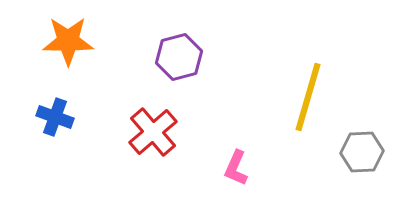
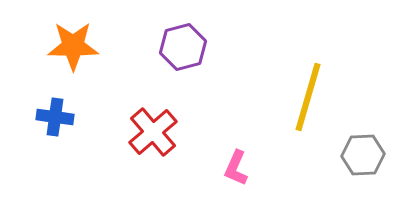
orange star: moved 5 px right, 5 px down
purple hexagon: moved 4 px right, 10 px up
blue cross: rotated 12 degrees counterclockwise
gray hexagon: moved 1 px right, 3 px down
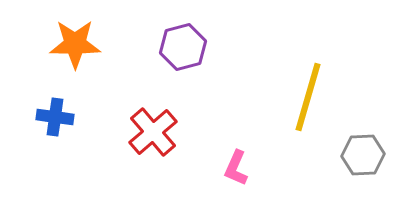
orange star: moved 2 px right, 2 px up
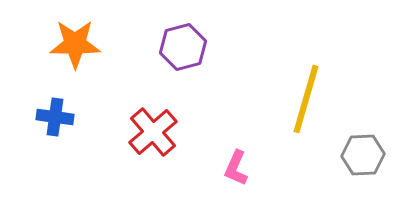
yellow line: moved 2 px left, 2 px down
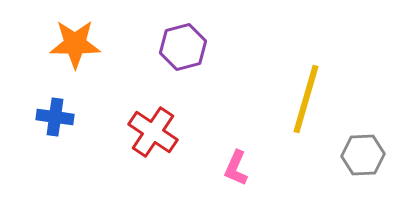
red cross: rotated 15 degrees counterclockwise
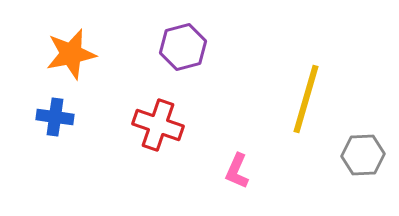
orange star: moved 4 px left, 10 px down; rotated 12 degrees counterclockwise
red cross: moved 5 px right, 7 px up; rotated 15 degrees counterclockwise
pink L-shape: moved 1 px right, 3 px down
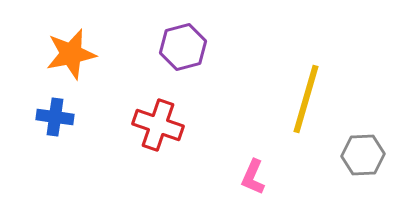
pink L-shape: moved 16 px right, 6 px down
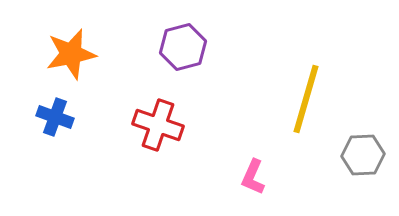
blue cross: rotated 12 degrees clockwise
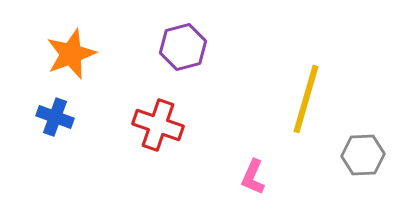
orange star: rotated 9 degrees counterclockwise
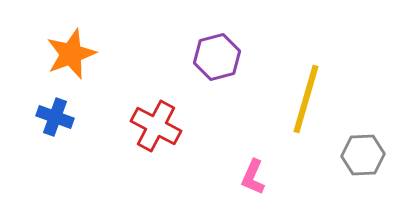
purple hexagon: moved 34 px right, 10 px down
red cross: moved 2 px left, 1 px down; rotated 9 degrees clockwise
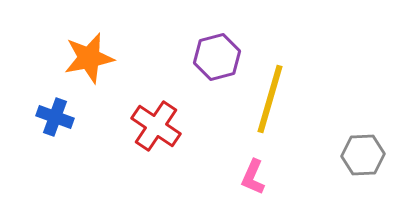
orange star: moved 18 px right, 4 px down; rotated 9 degrees clockwise
yellow line: moved 36 px left
red cross: rotated 6 degrees clockwise
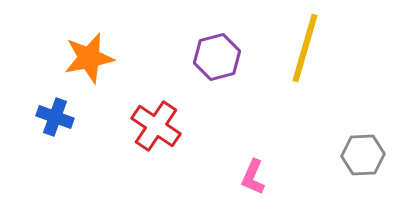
yellow line: moved 35 px right, 51 px up
